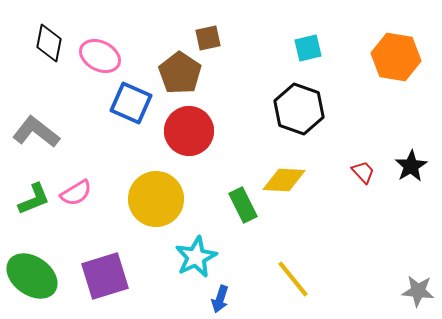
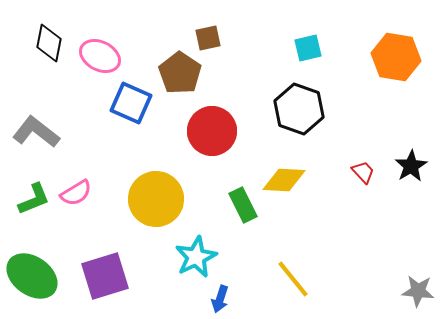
red circle: moved 23 px right
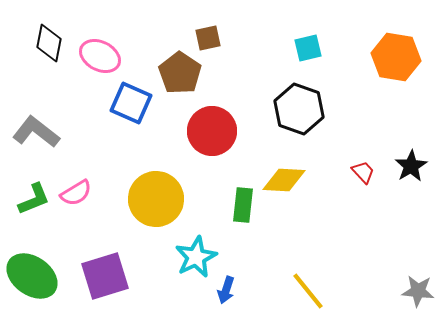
green rectangle: rotated 32 degrees clockwise
yellow line: moved 15 px right, 12 px down
blue arrow: moved 6 px right, 9 px up
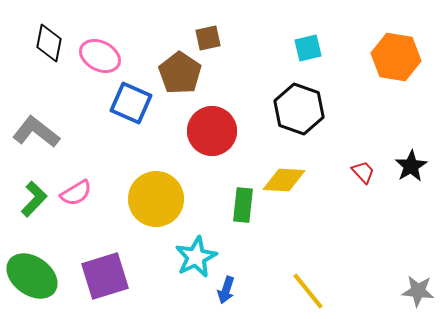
green L-shape: rotated 24 degrees counterclockwise
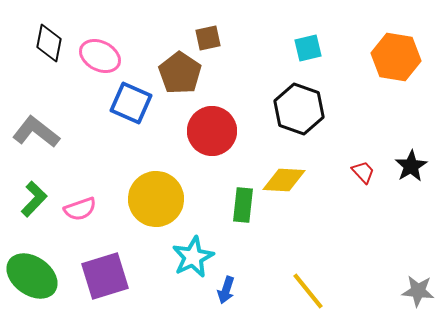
pink semicircle: moved 4 px right, 16 px down; rotated 12 degrees clockwise
cyan star: moved 3 px left
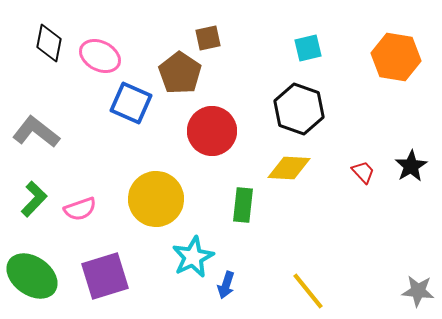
yellow diamond: moved 5 px right, 12 px up
blue arrow: moved 5 px up
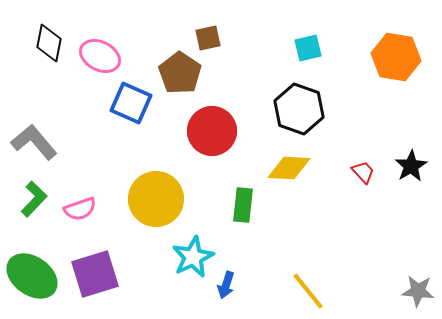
gray L-shape: moved 2 px left, 10 px down; rotated 12 degrees clockwise
purple square: moved 10 px left, 2 px up
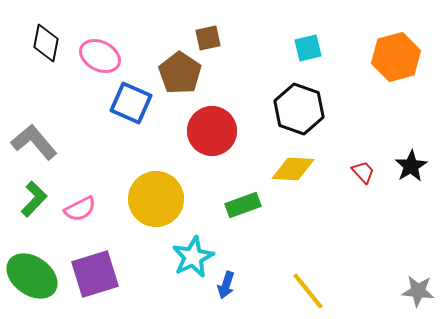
black diamond: moved 3 px left
orange hexagon: rotated 24 degrees counterclockwise
yellow diamond: moved 4 px right, 1 px down
green rectangle: rotated 64 degrees clockwise
pink semicircle: rotated 8 degrees counterclockwise
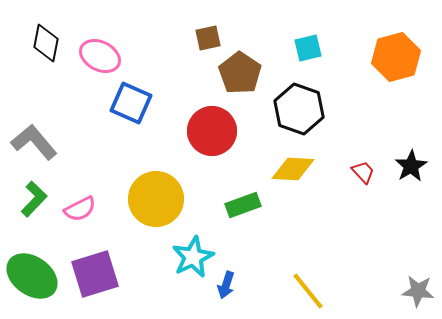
brown pentagon: moved 60 px right
